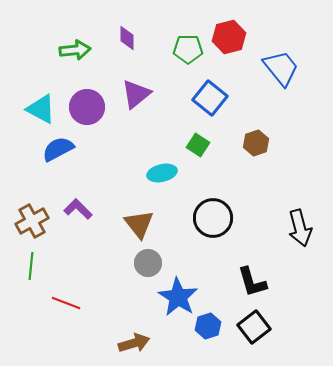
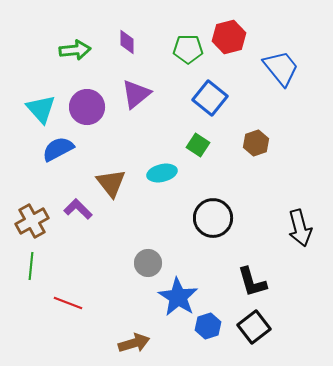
purple diamond: moved 4 px down
cyan triangle: rotated 20 degrees clockwise
brown triangle: moved 28 px left, 41 px up
red line: moved 2 px right
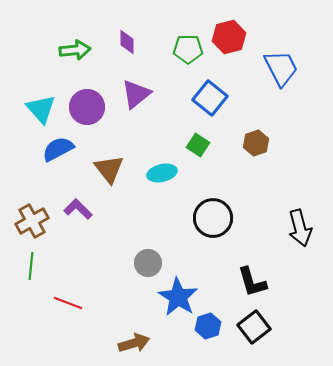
blue trapezoid: rotated 12 degrees clockwise
brown triangle: moved 2 px left, 14 px up
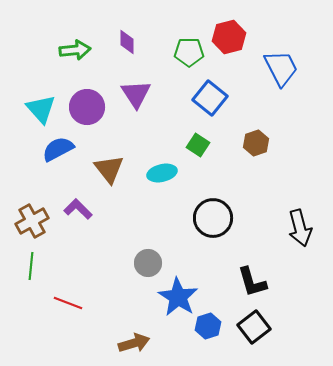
green pentagon: moved 1 px right, 3 px down
purple triangle: rotated 24 degrees counterclockwise
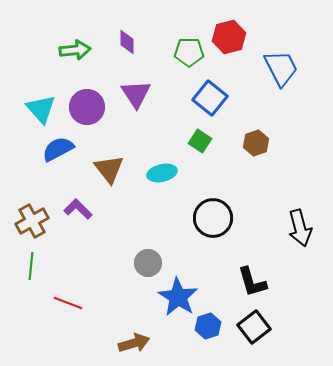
green square: moved 2 px right, 4 px up
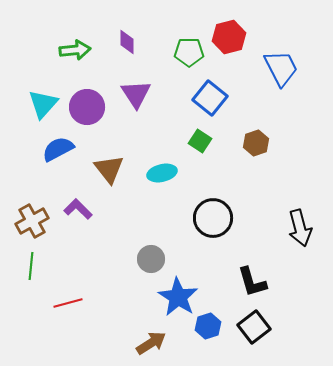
cyan triangle: moved 2 px right, 5 px up; rotated 24 degrees clockwise
gray circle: moved 3 px right, 4 px up
red line: rotated 36 degrees counterclockwise
brown arrow: moved 17 px right; rotated 16 degrees counterclockwise
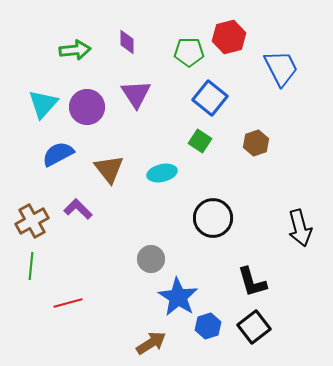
blue semicircle: moved 5 px down
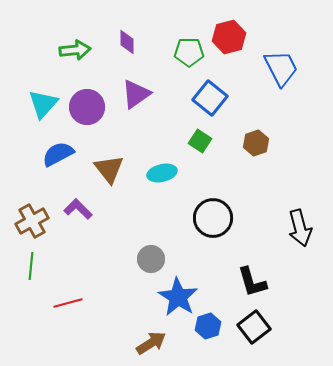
purple triangle: rotated 28 degrees clockwise
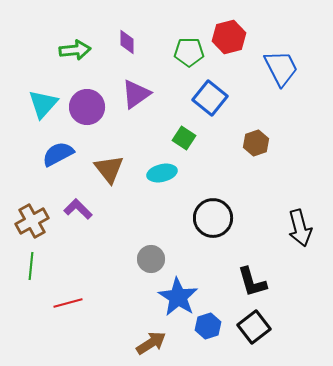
green square: moved 16 px left, 3 px up
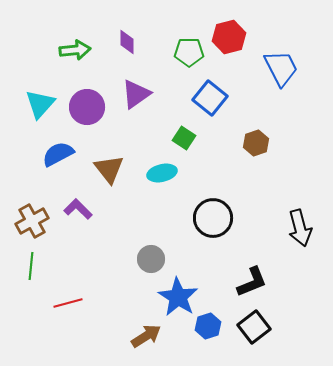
cyan triangle: moved 3 px left
black L-shape: rotated 96 degrees counterclockwise
brown arrow: moved 5 px left, 7 px up
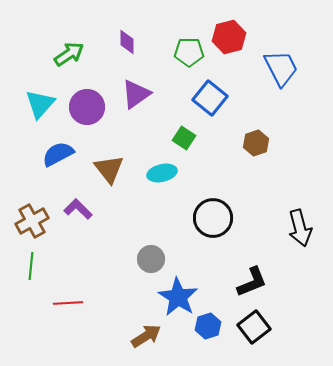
green arrow: moved 6 px left, 4 px down; rotated 28 degrees counterclockwise
red line: rotated 12 degrees clockwise
